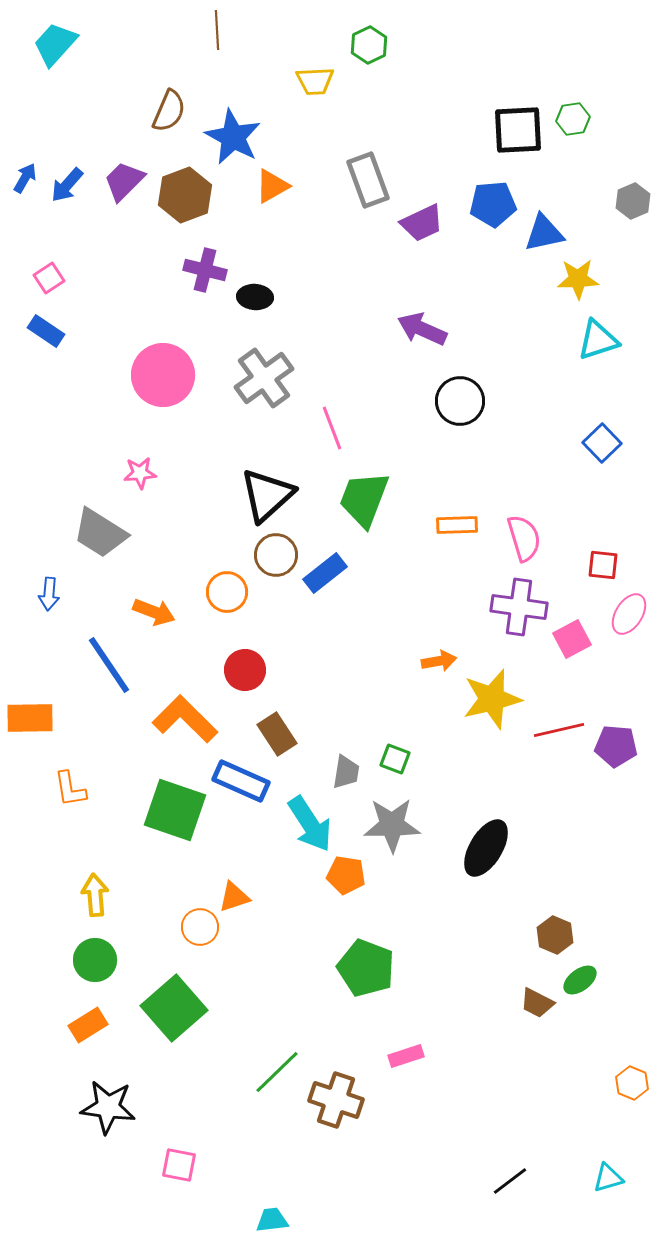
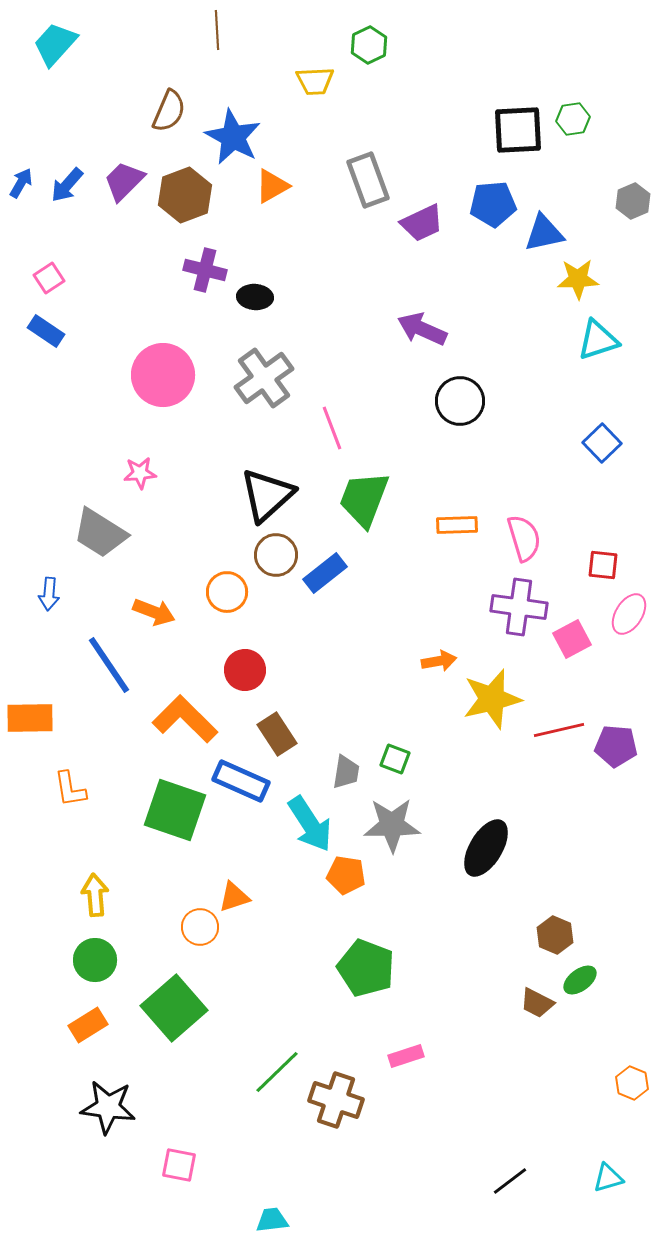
blue arrow at (25, 178): moved 4 px left, 5 px down
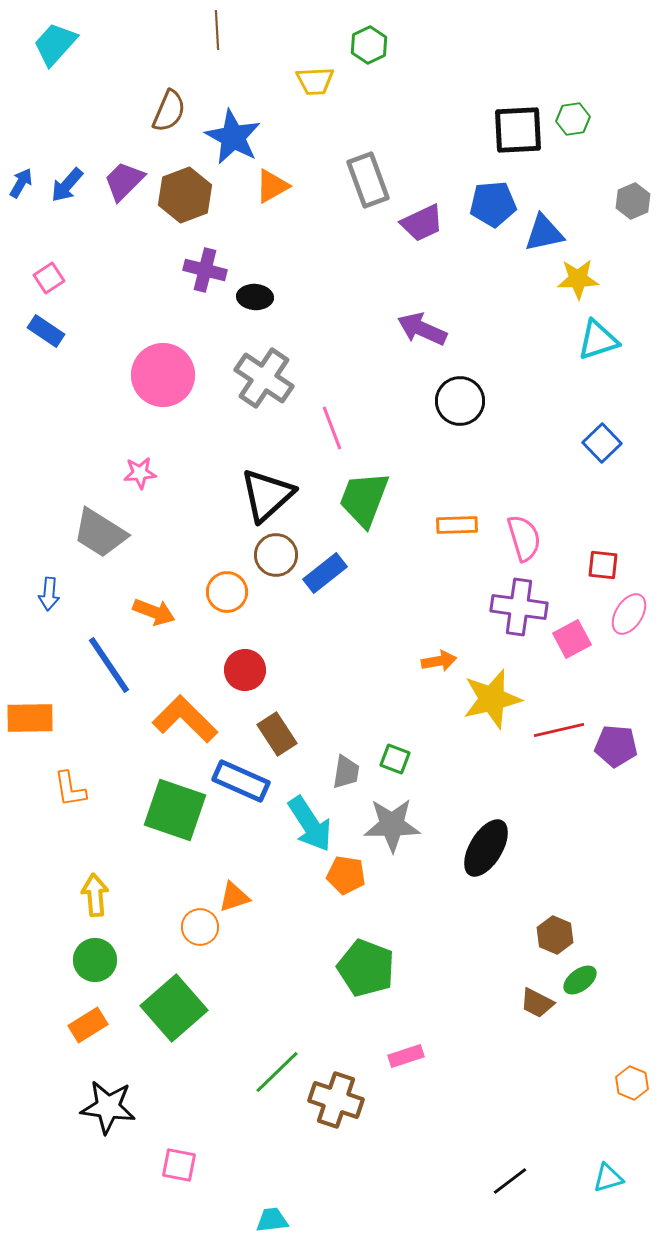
gray cross at (264, 378): rotated 20 degrees counterclockwise
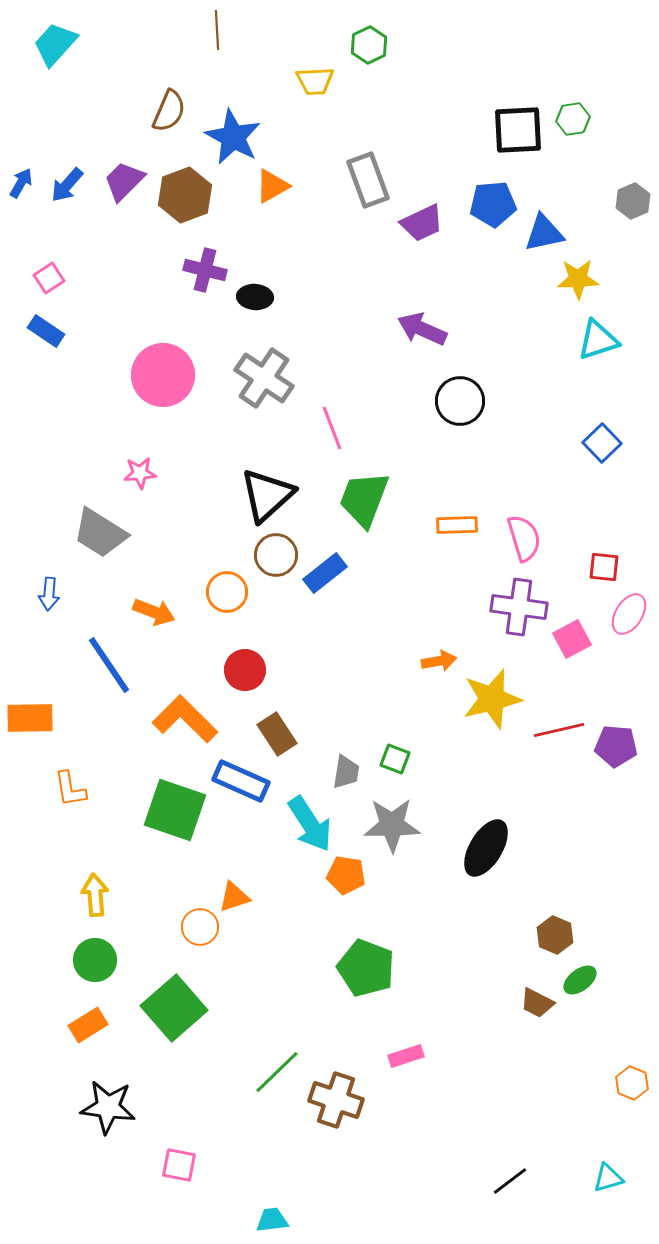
red square at (603, 565): moved 1 px right, 2 px down
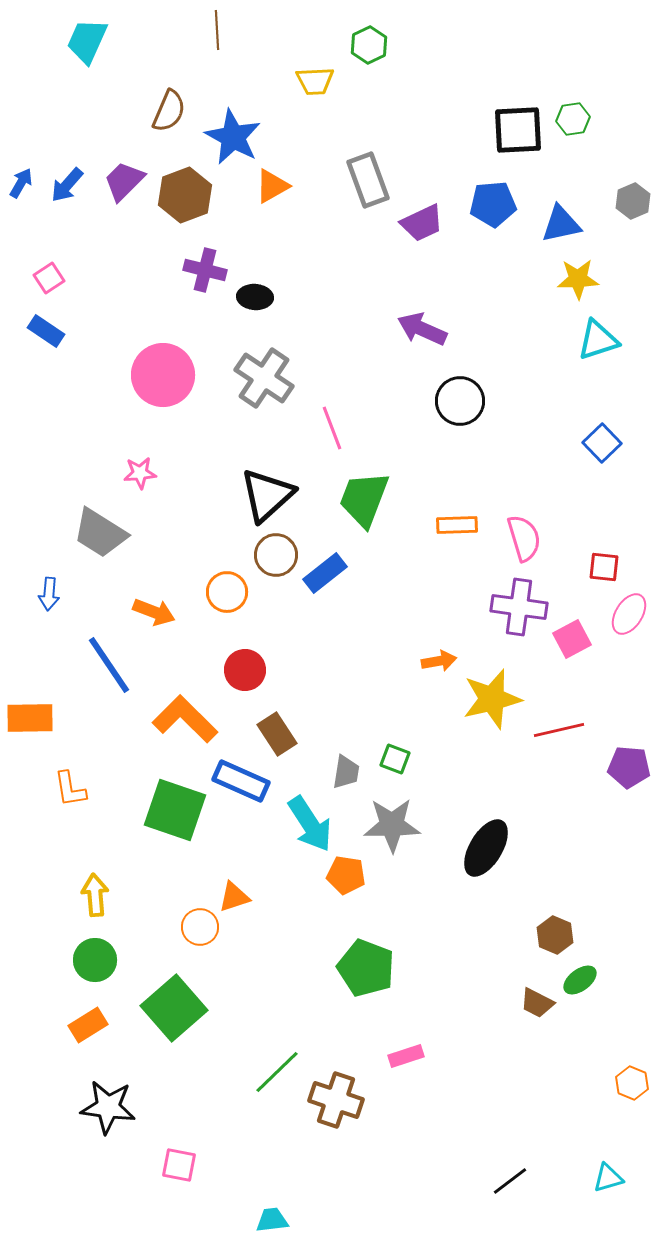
cyan trapezoid at (55, 44): moved 32 px right, 3 px up; rotated 18 degrees counterclockwise
blue triangle at (544, 233): moved 17 px right, 9 px up
purple pentagon at (616, 746): moved 13 px right, 21 px down
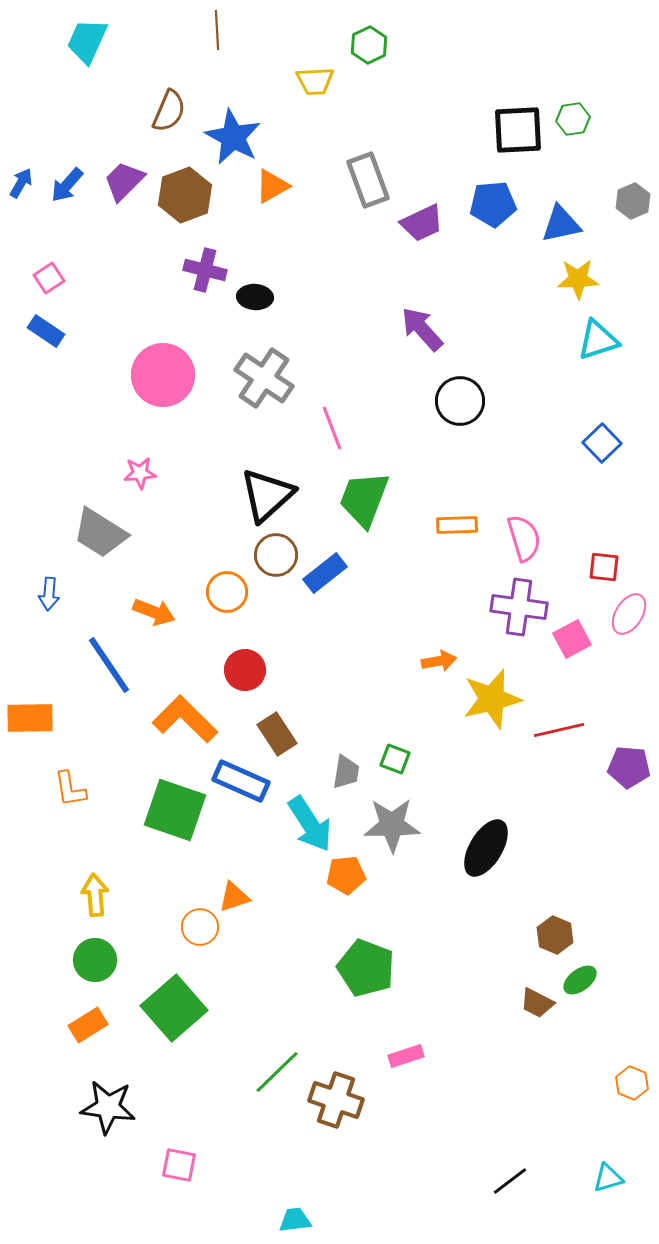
purple arrow at (422, 329): rotated 24 degrees clockwise
orange pentagon at (346, 875): rotated 15 degrees counterclockwise
cyan trapezoid at (272, 1220): moved 23 px right
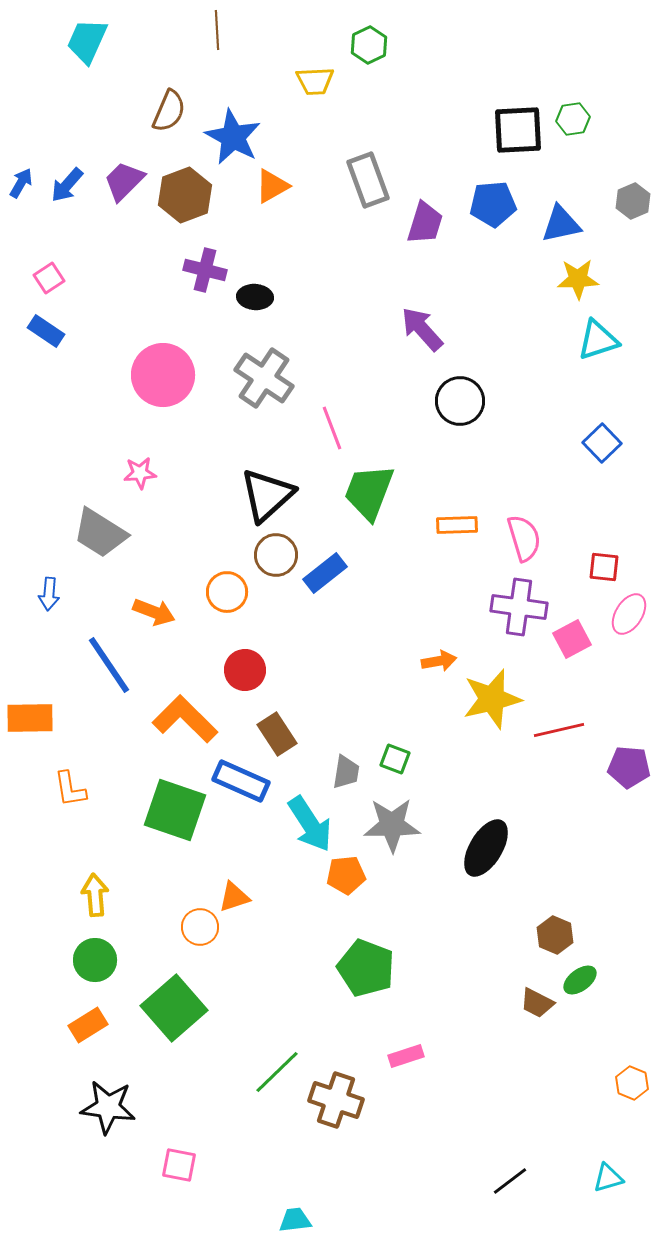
purple trapezoid at (422, 223): moved 3 px right; rotated 48 degrees counterclockwise
green trapezoid at (364, 499): moved 5 px right, 7 px up
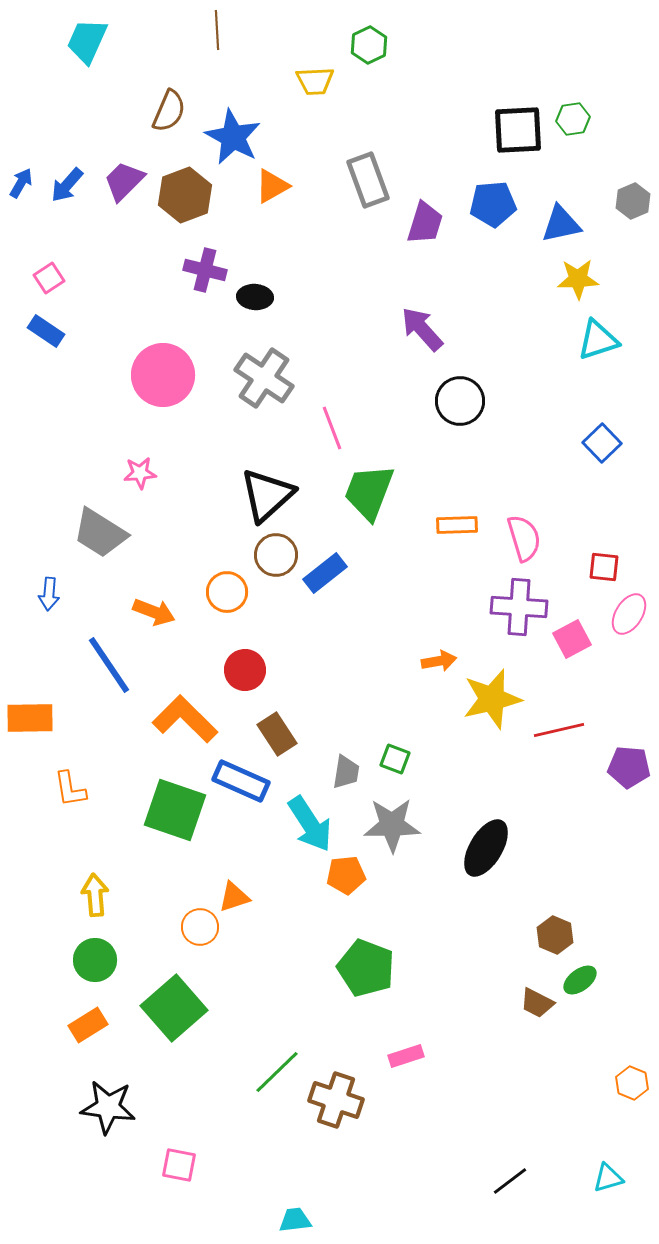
purple cross at (519, 607): rotated 4 degrees counterclockwise
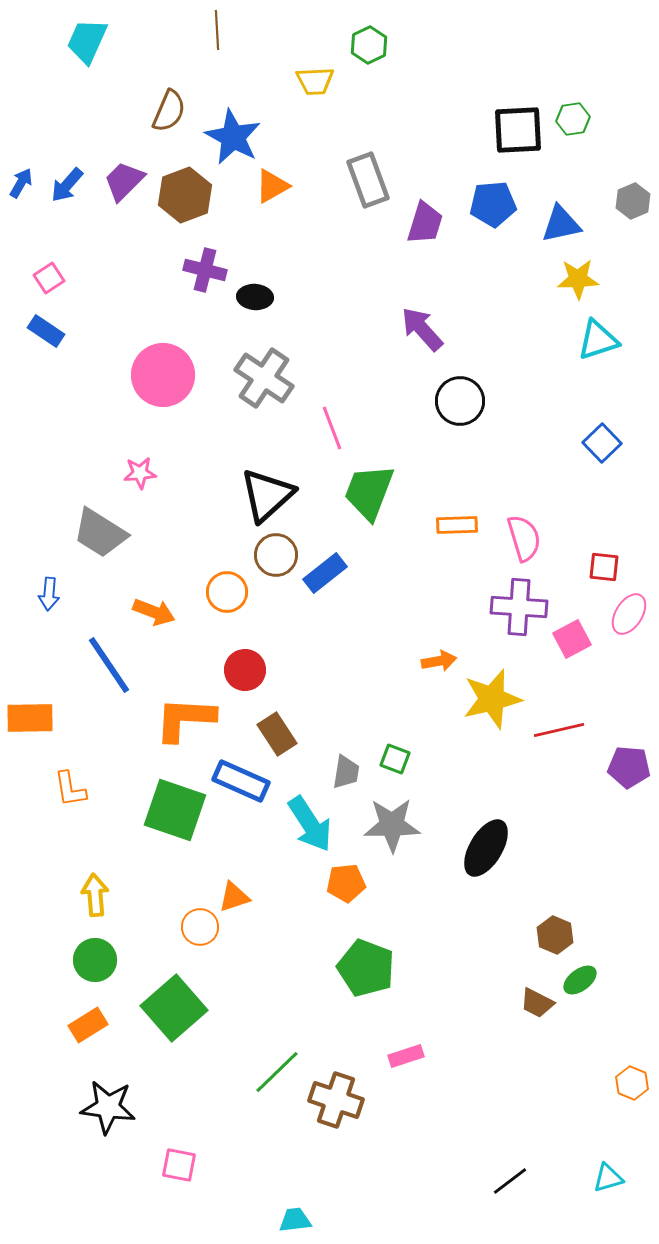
orange L-shape at (185, 719): rotated 42 degrees counterclockwise
orange pentagon at (346, 875): moved 8 px down
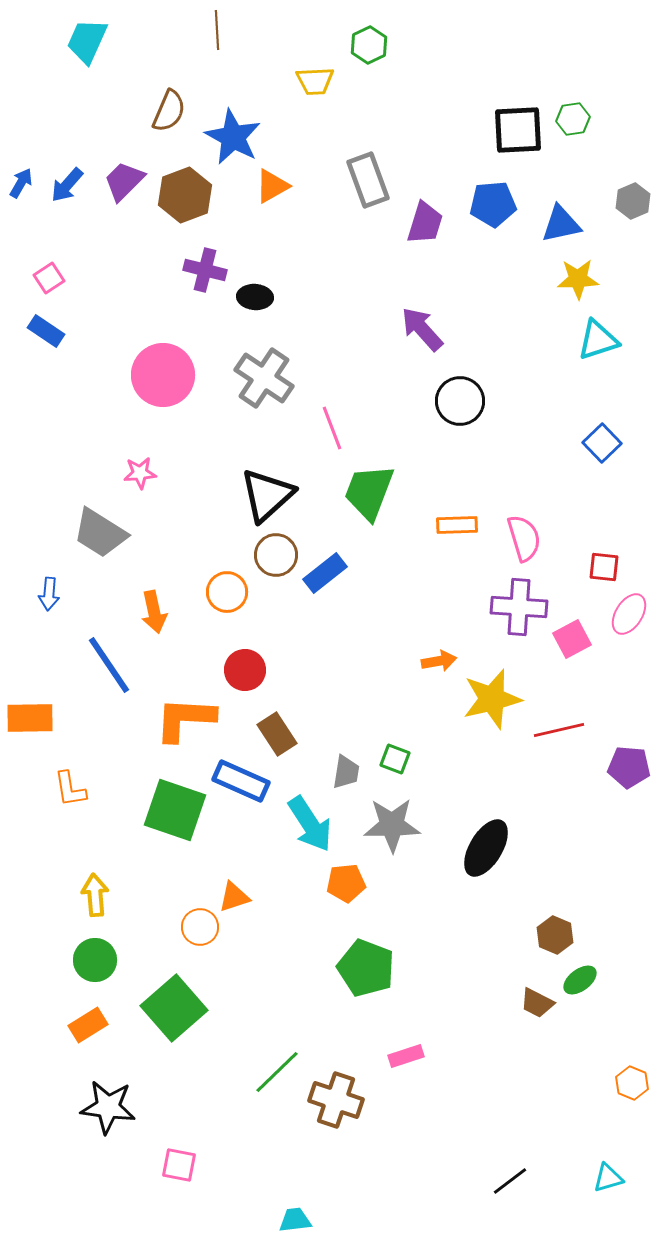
orange arrow at (154, 612): rotated 57 degrees clockwise
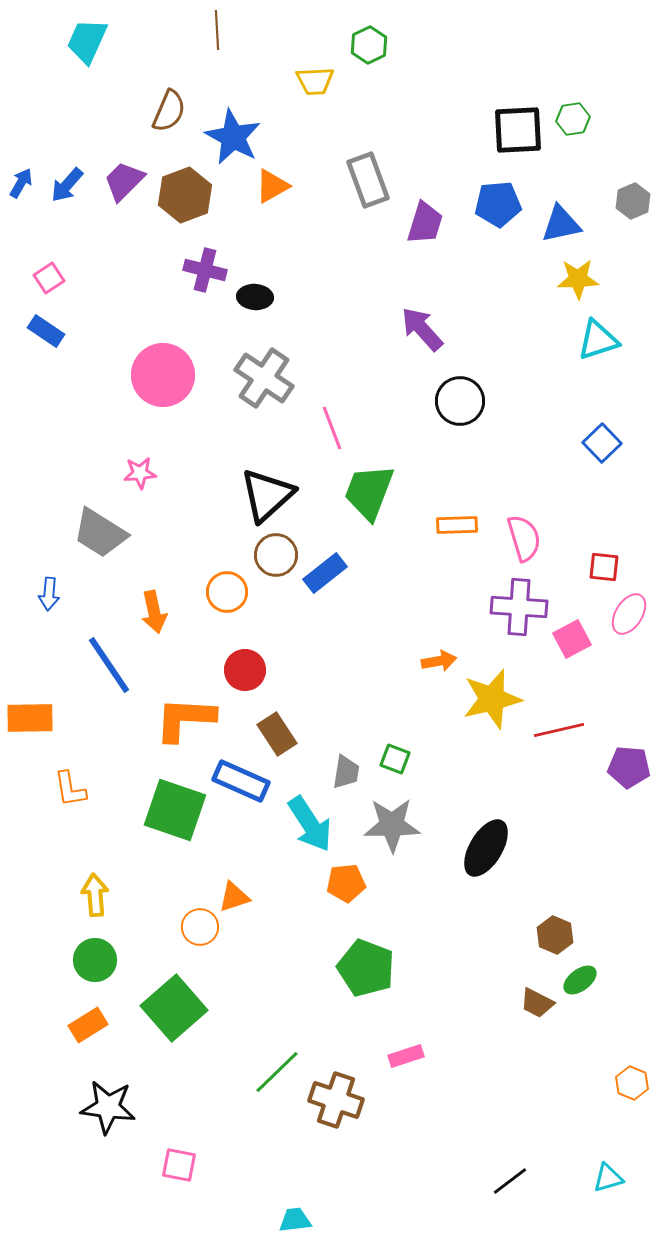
blue pentagon at (493, 204): moved 5 px right
